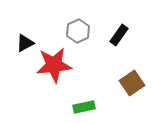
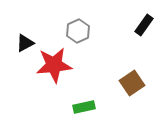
black rectangle: moved 25 px right, 10 px up
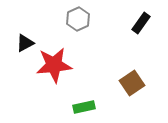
black rectangle: moved 3 px left, 2 px up
gray hexagon: moved 12 px up
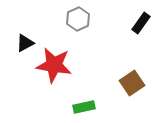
red star: rotated 15 degrees clockwise
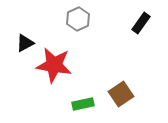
brown square: moved 11 px left, 11 px down
green rectangle: moved 1 px left, 3 px up
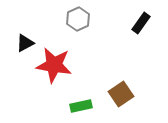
green rectangle: moved 2 px left, 2 px down
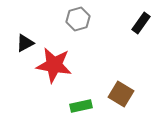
gray hexagon: rotated 10 degrees clockwise
brown square: rotated 25 degrees counterclockwise
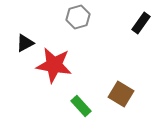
gray hexagon: moved 2 px up
green rectangle: rotated 60 degrees clockwise
